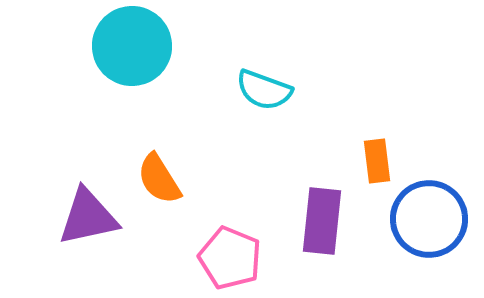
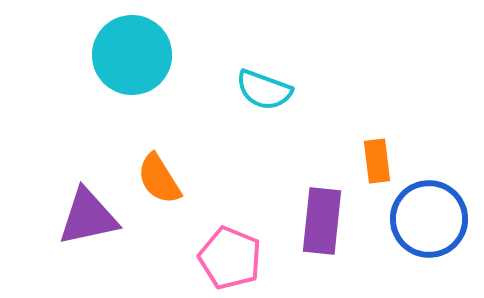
cyan circle: moved 9 px down
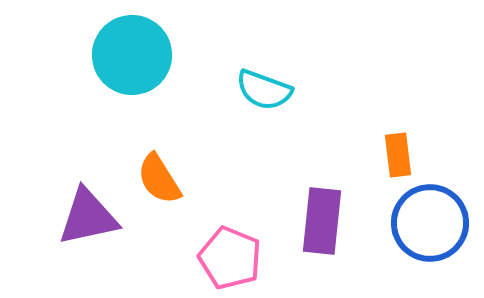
orange rectangle: moved 21 px right, 6 px up
blue circle: moved 1 px right, 4 px down
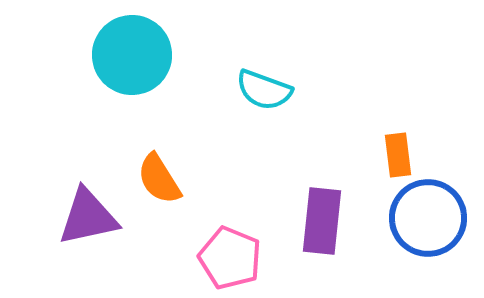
blue circle: moved 2 px left, 5 px up
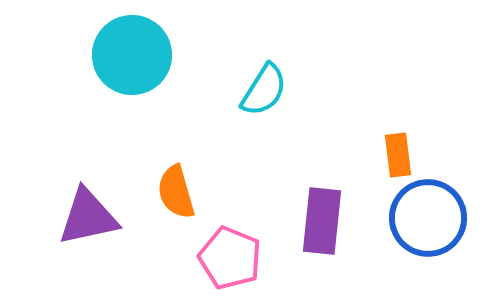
cyan semicircle: rotated 78 degrees counterclockwise
orange semicircle: moved 17 px right, 13 px down; rotated 16 degrees clockwise
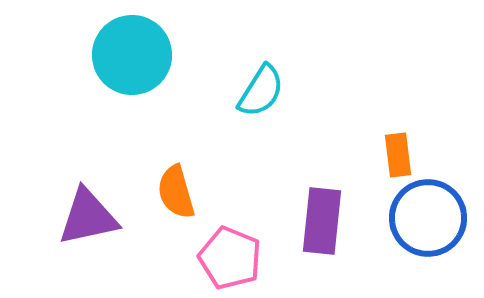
cyan semicircle: moved 3 px left, 1 px down
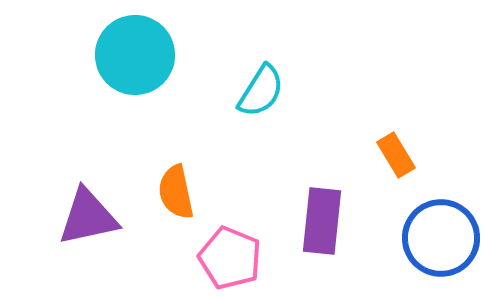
cyan circle: moved 3 px right
orange rectangle: moved 2 px left; rotated 24 degrees counterclockwise
orange semicircle: rotated 4 degrees clockwise
blue circle: moved 13 px right, 20 px down
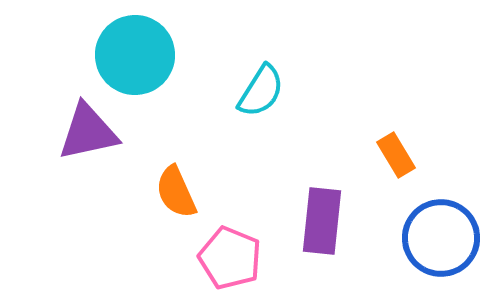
orange semicircle: rotated 12 degrees counterclockwise
purple triangle: moved 85 px up
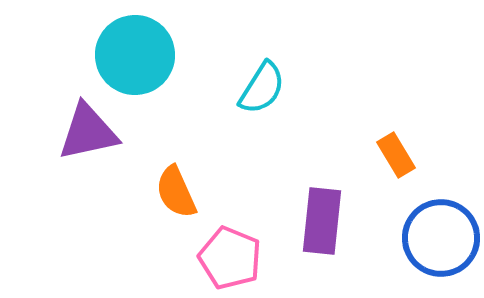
cyan semicircle: moved 1 px right, 3 px up
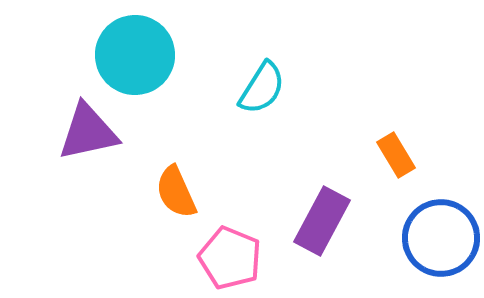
purple rectangle: rotated 22 degrees clockwise
